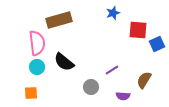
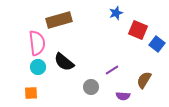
blue star: moved 3 px right
red square: rotated 18 degrees clockwise
blue square: rotated 28 degrees counterclockwise
cyan circle: moved 1 px right
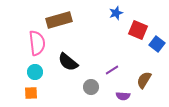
black semicircle: moved 4 px right
cyan circle: moved 3 px left, 5 px down
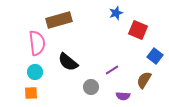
blue square: moved 2 px left, 12 px down
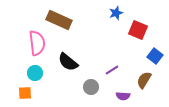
brown rectangle: rotated 40 degrees clockwise
cyan circle: moved 1 px down
orange square: moved 6 px left
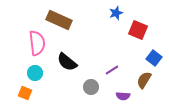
blue square: moved 1 px left, 2 px down
black semicircle: moved 1 px left
orange square: rotated 24 degrees clockwise
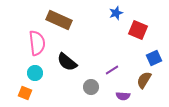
blue square: rotated 28 degrees clockwise
